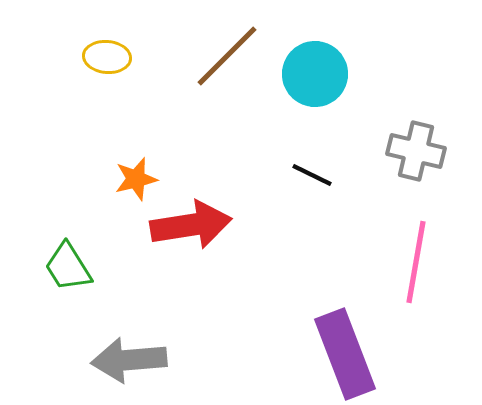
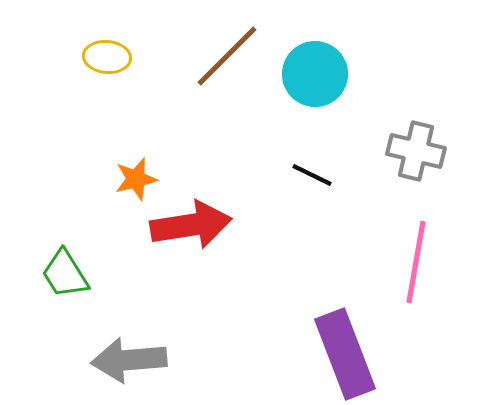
green trapezoid: moved 3 px left, 7 px down
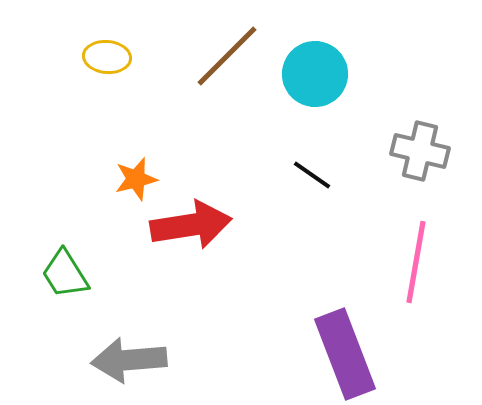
gray cross: moved 4 px right
black line: rotated 9 degrees clockwise
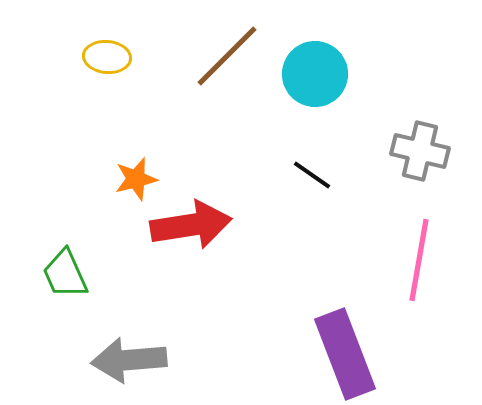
pink line: moved 3 px right, 2 px up
green trapezoid: rotated 8 degrees clockwise
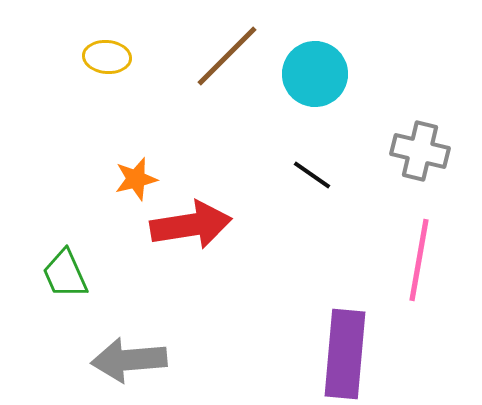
purple rectangle: rotated 26 degrees clockwise
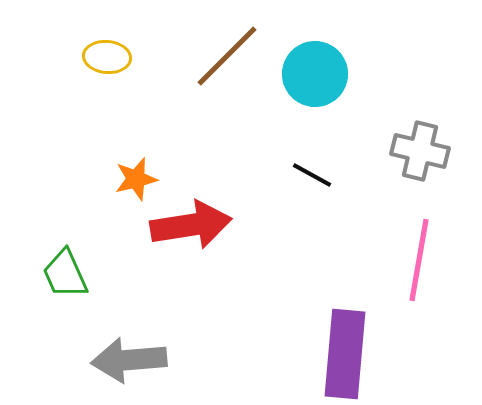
black line: rotated 6 degrees counterclockwise
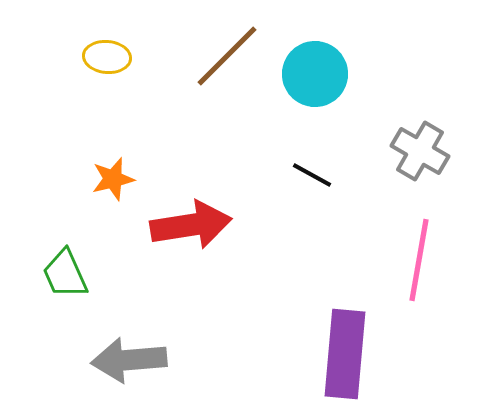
gray cross: rotated 16 degrees clockwise
orange star: moved 23 px left
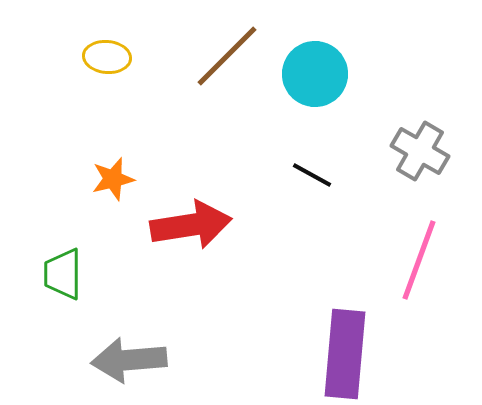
pink line: rotated 10 degrees clockwise
green trapezoid: moved 2 px left; rotated 24 degrees clockwise
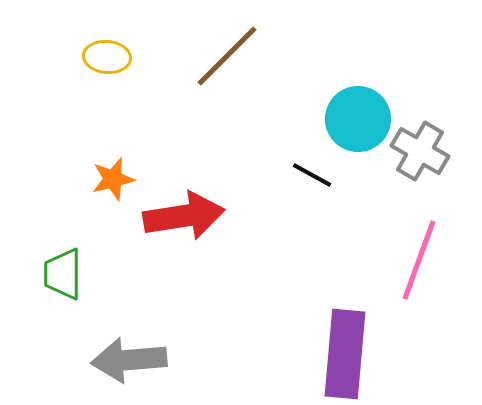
cyan circle: moved 43 px right, 45 px down
red arrow: moved 7 px left, 9 px up
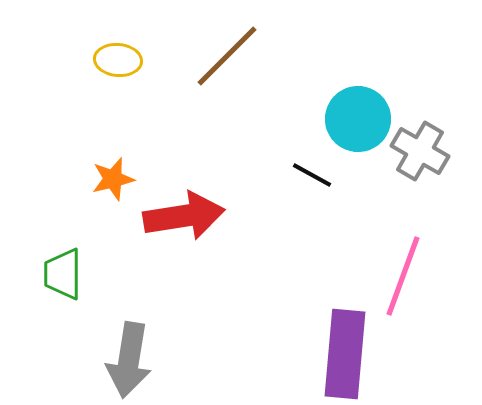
yellow ellipse: moved 11 px right, 3 px down
pink line: moved 16 px left, 16 px down
gray arrow: rotated 76 degrees counterclockwise
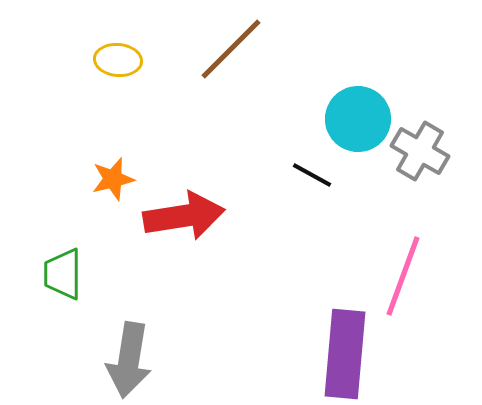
brown line: moved 4 px right, 7 px up
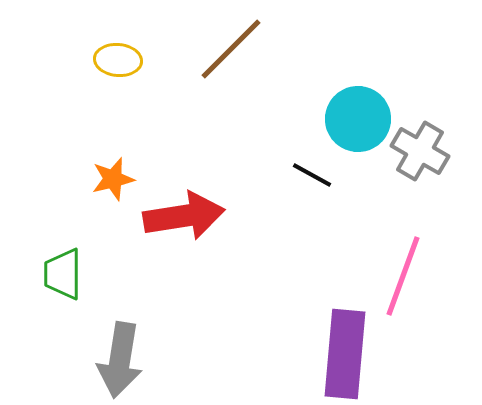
gray arrow: moved 9 px left
